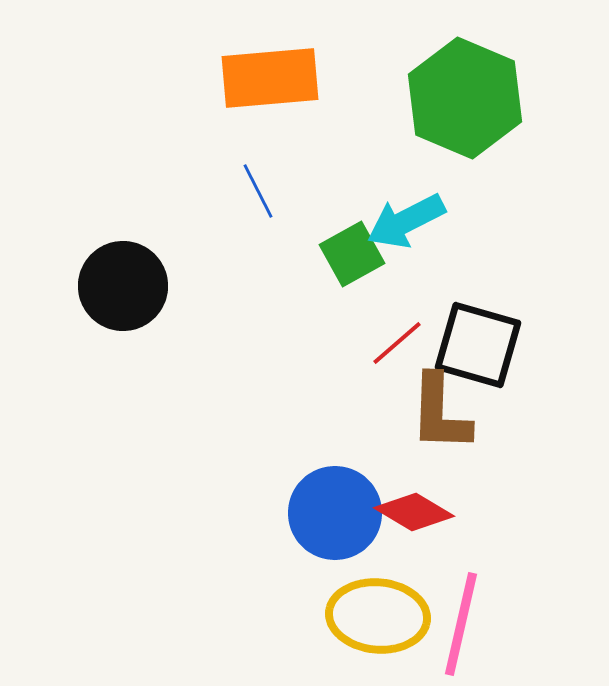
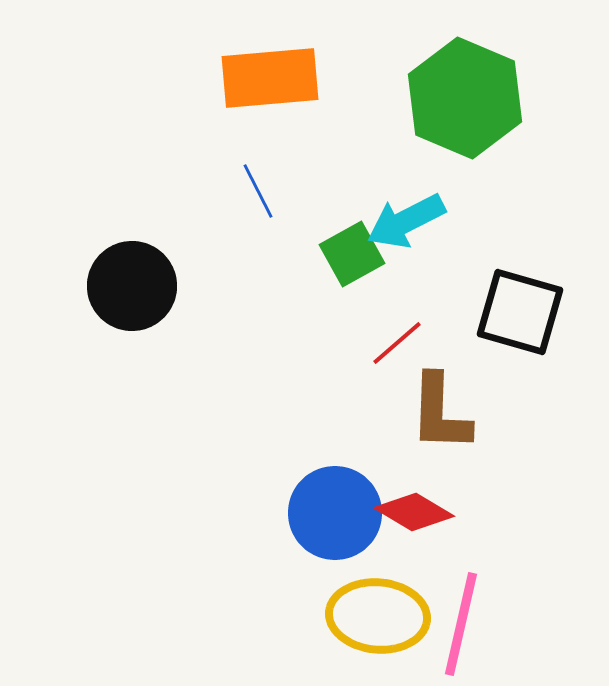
black circle: moved 9 px right
black square: moved 42 px right, 33 px up
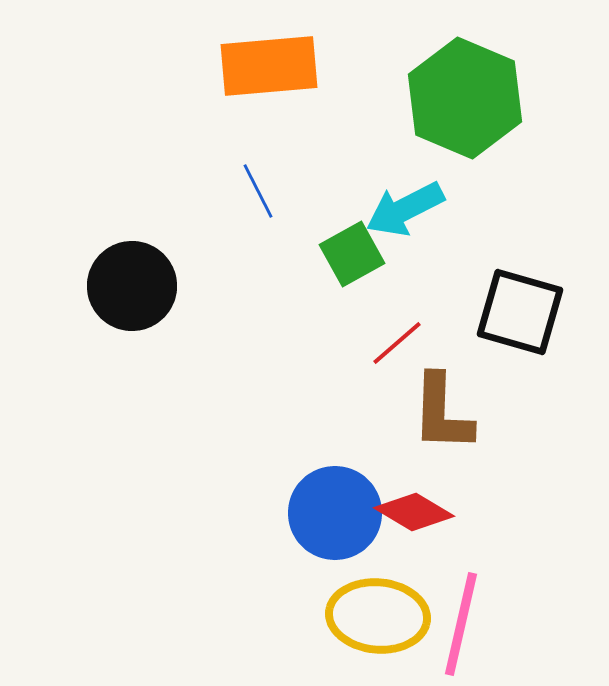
orange rectangle: moved 1 px left, 12 px up
cyan arrow: moved 1 px left, 12 px up
brown L-shape: moved 2 px right
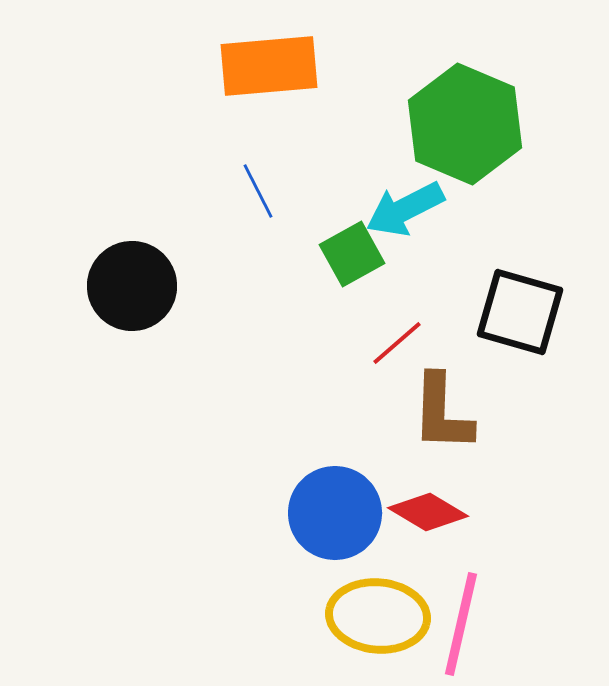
green hexagon: moved 26 px down
red diamond: moved 14 px right
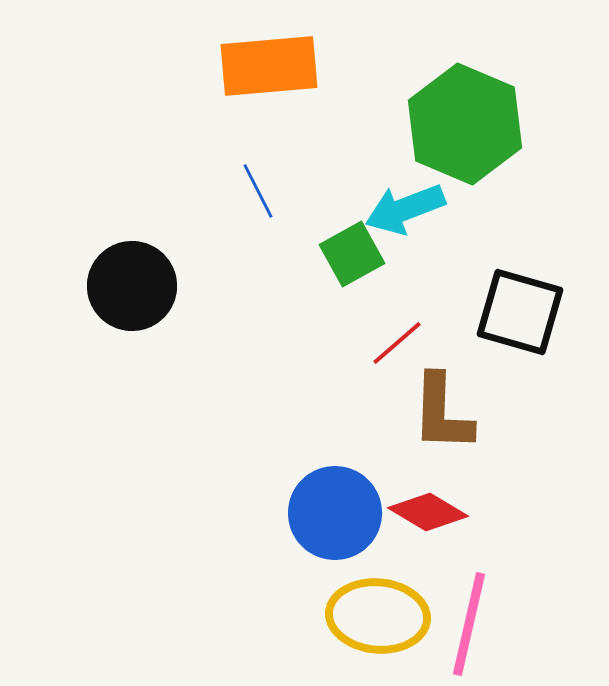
cyan arrow: rotated 6 degrees clockwise
pink line: moved 8 px right
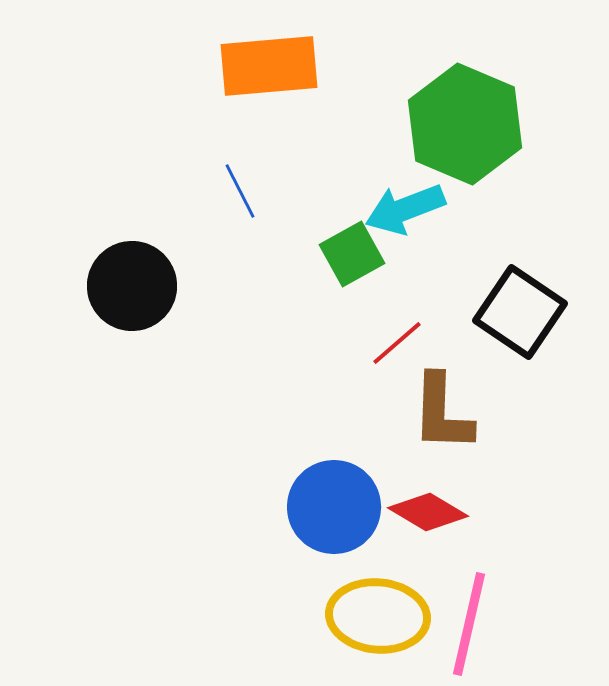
blue line: moved 18 px left
black square: rotated 18 degrees clockwise
blue circle: moved 1 px left, 6 px up
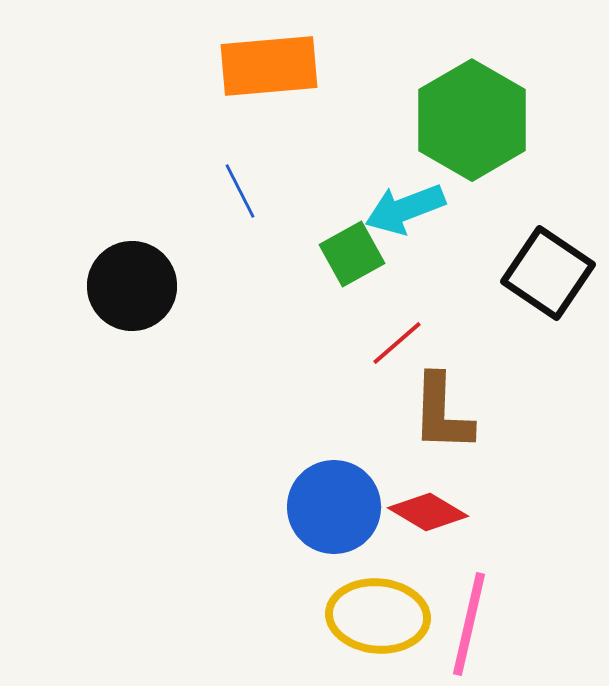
green hexagon: moved 7 px right, 4 px up; rotated 7 degrees clockwise
black square: moved 28 px right, 39 px up
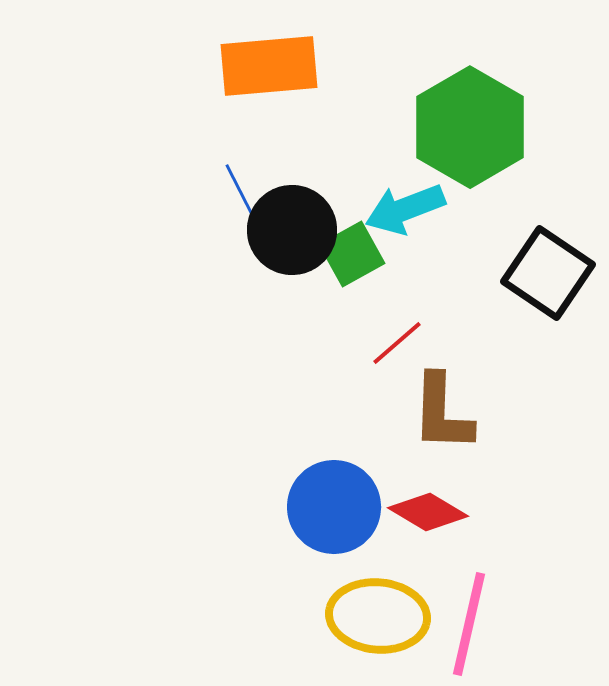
green hexagon: moved 2 px left, 7 px down
black circle: moved 160 px right, 56 px up
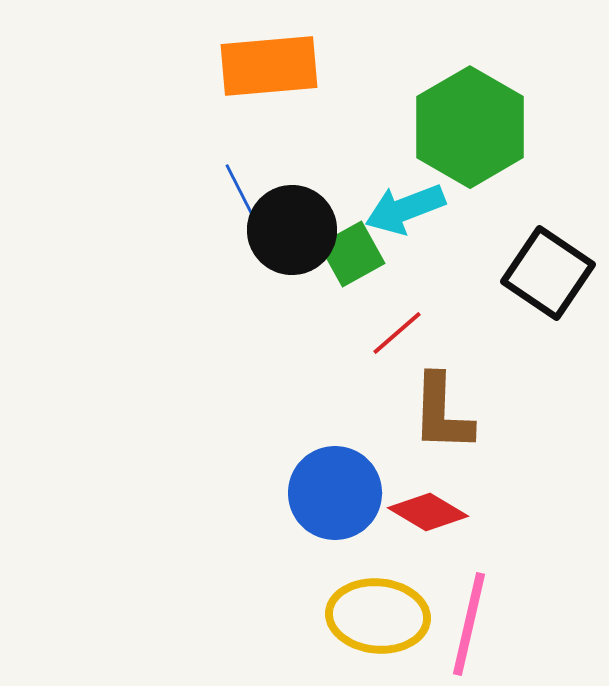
red line: moved 10 px up
blue circle: moved 1 px right, 14 px up
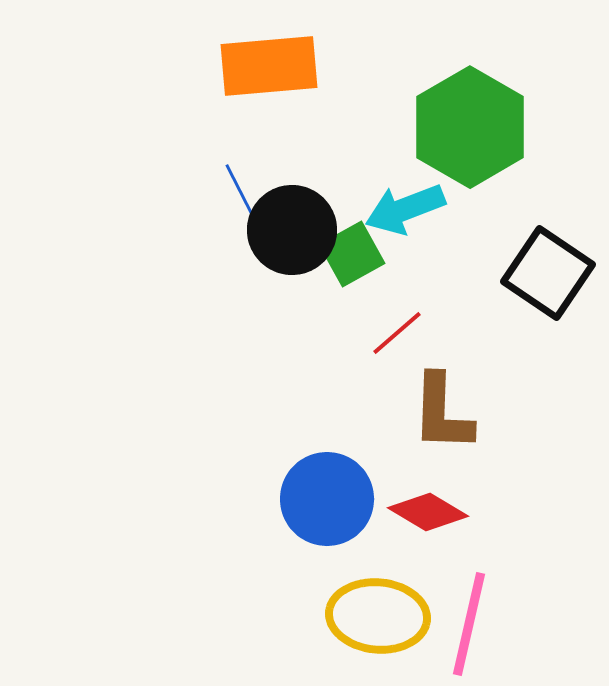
blue circle: moved 8 px left, 6 px down
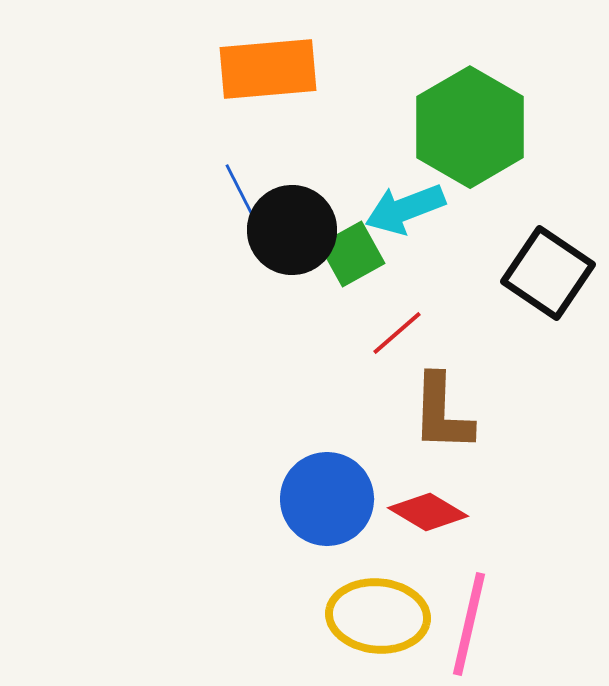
orange rectangle: moved 1 px left, 3 px down
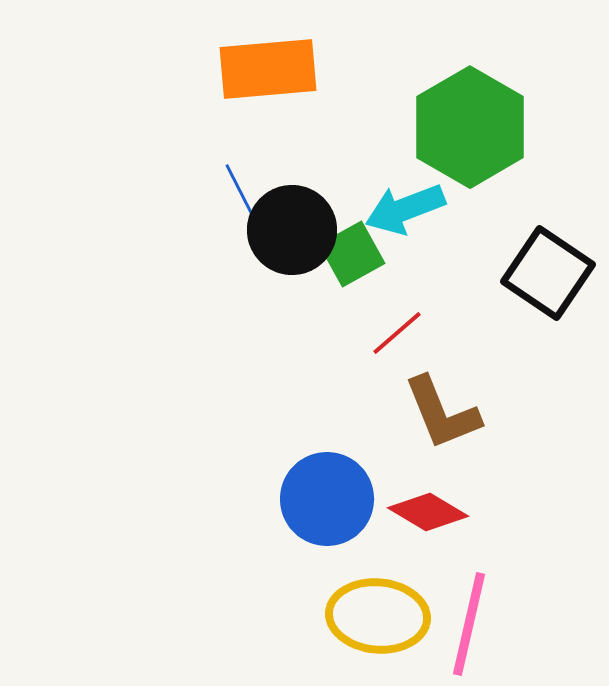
brown L-shape: rotated 24 degrees counterclockwise
